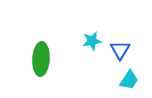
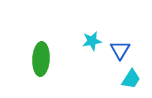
cyan trapezoid: moved 2 px right, 1 px up
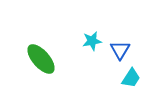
green ellipse: rotated 44 degrees counterclockwise
cyan trapezoid: moved 1 px up
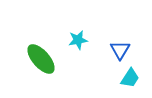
cyan star: moved 14 px left, 1 px up
cyan trapezoid: moved 1 px left
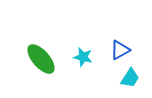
cyan star: moved 5 px right, 17 px down; rotated 24 degrees clockwise
blue triangle: rotated 30 degrees clockwise
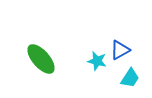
cyan star: moved 14 px right, 4 px down
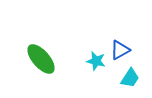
cyan star: moved 1 px left
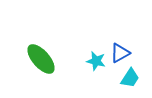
blue triangle: moved 3 px down
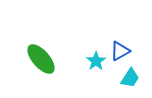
blue triangle: moved 2 px up
cyan star: rotated 24 degrees clockwise
